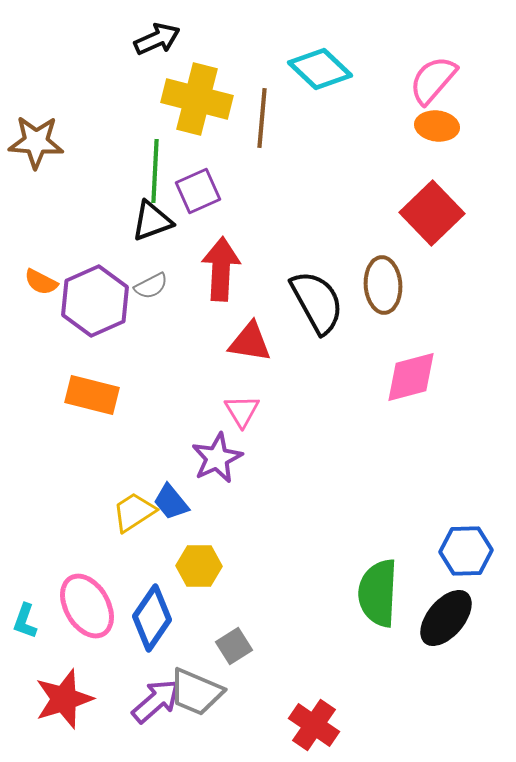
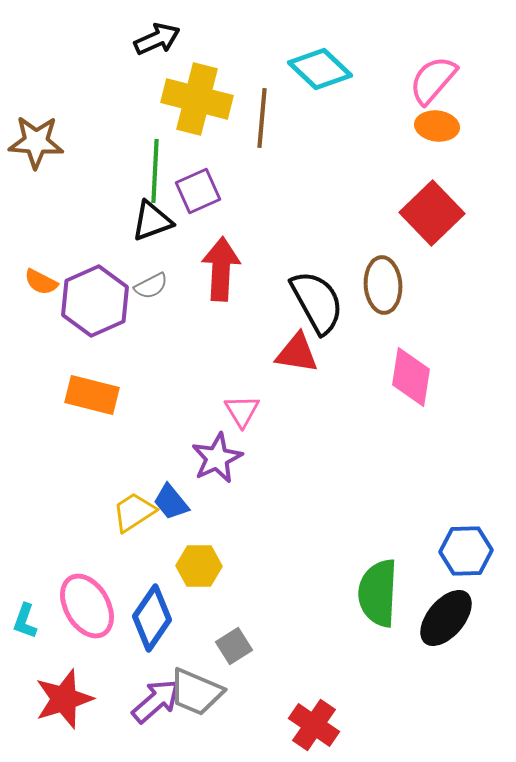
red triangle: moved 47 px right, 11 px down
pink diamond: rotated 66 degrees counterclockwise
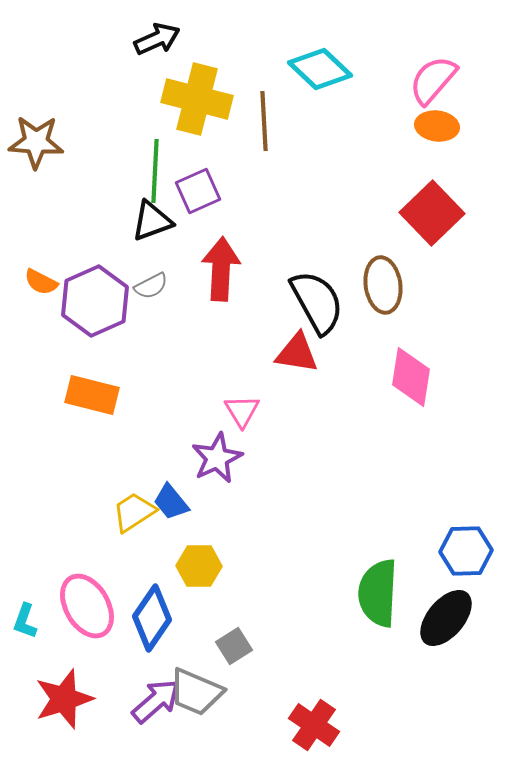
brown line: moved 2 px right, 3 px down; rotated 8 degrees counterclockwise
brown ellipse: rotated 4 degrees counterclockwise
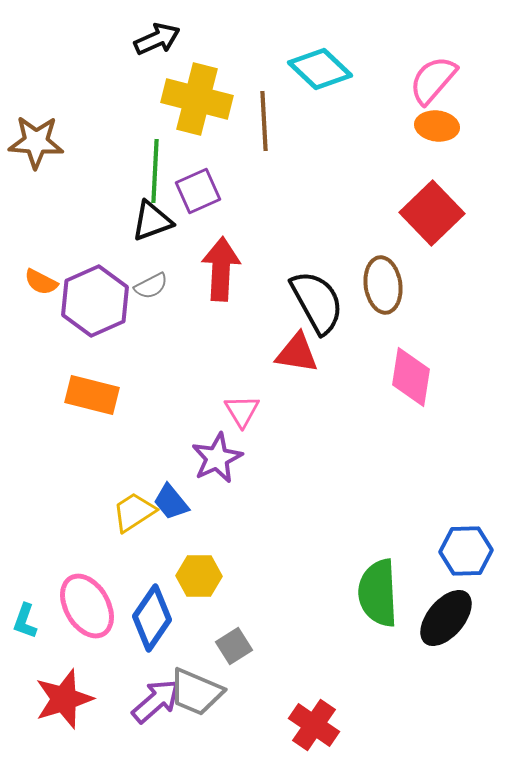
yellow hexagon: moved 10 px down
green semicircle: rotated 6 degrees counterclockwise
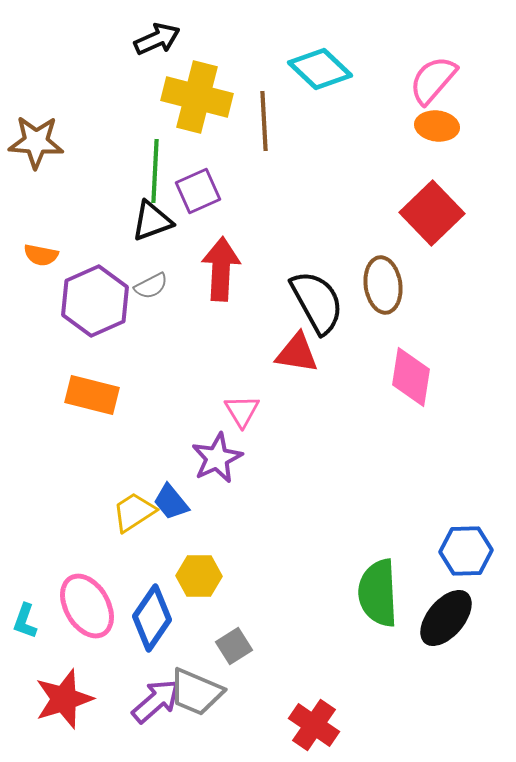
yellow cross: moved 2 px up
orange semicircle: moved 27 px up; rotated 16 degrees counterclockwise
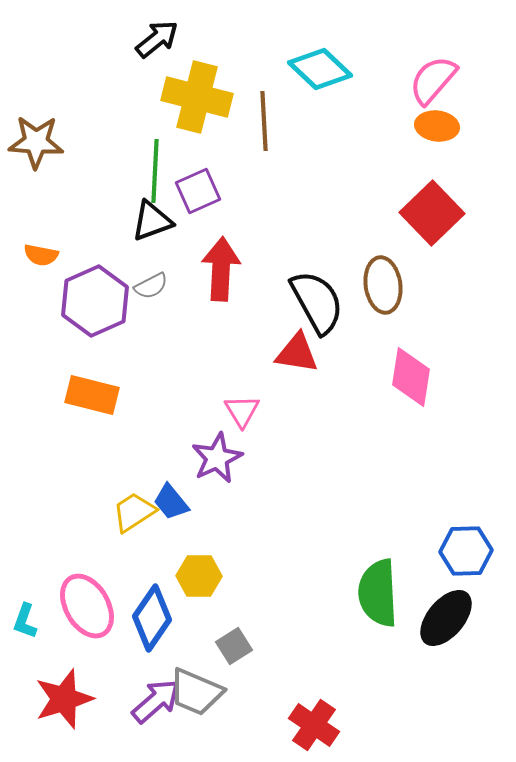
black arrow: rotated 15 degrees counterclockwise
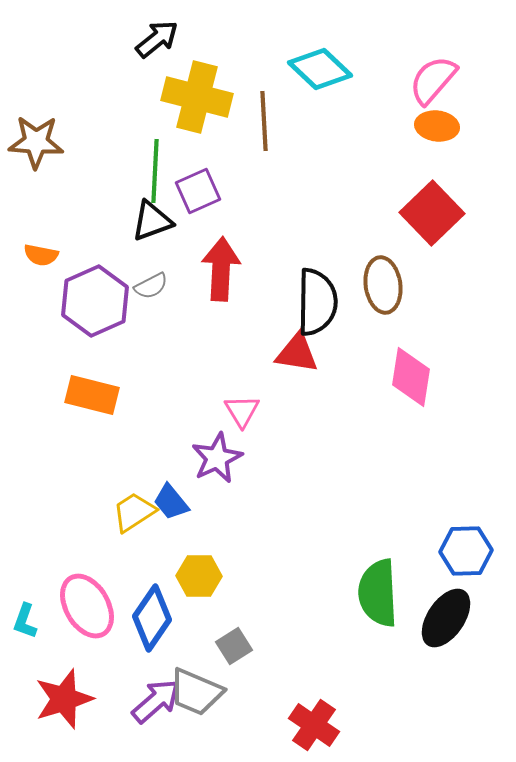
black semicircle: rotated 30 degrees clockwise
black ellipse: rotated 6 degrees counterclockwise
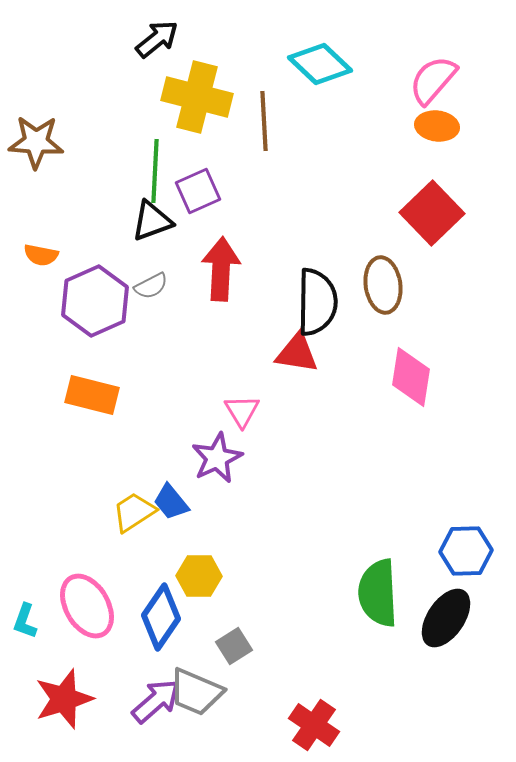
cyan diamond: moved 5 px up
blue diamond: moved 9 px right, 1 px up
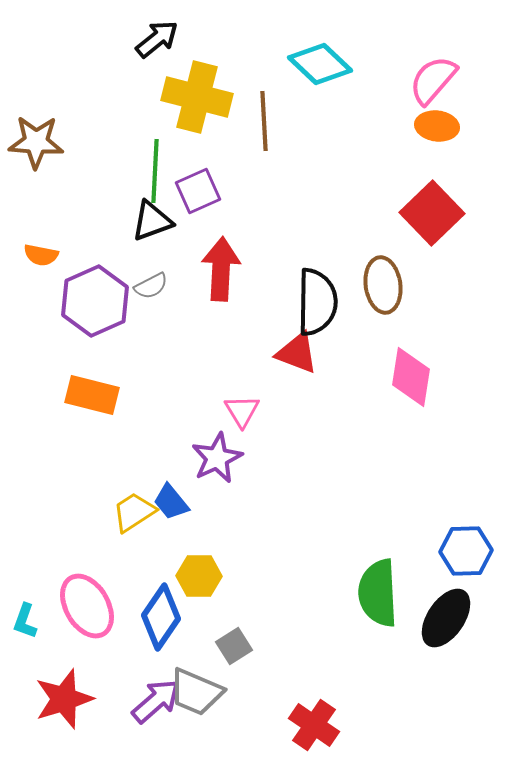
red triangle: rotated 12 degrees clockwise
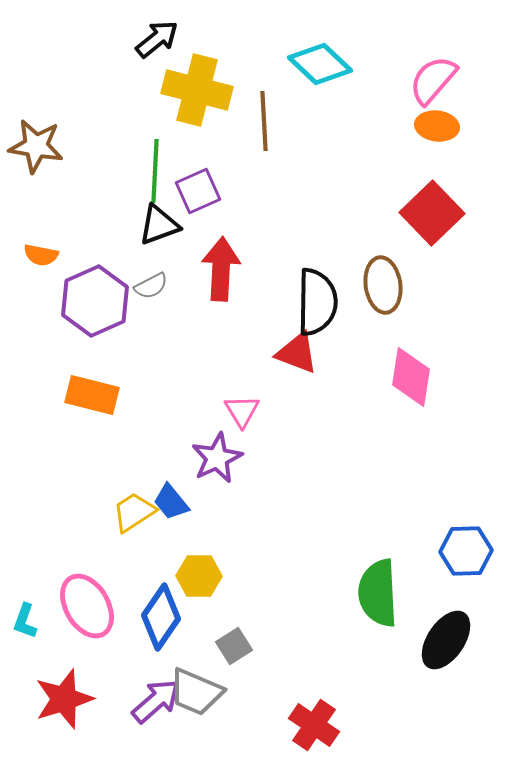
yellow cross: moved 7 px up
brown star: moved 4 px down; rotated 6 degrees clockwise
black triangle: moved 7 px right, 4 px down
black ellipse: moved 22 px down
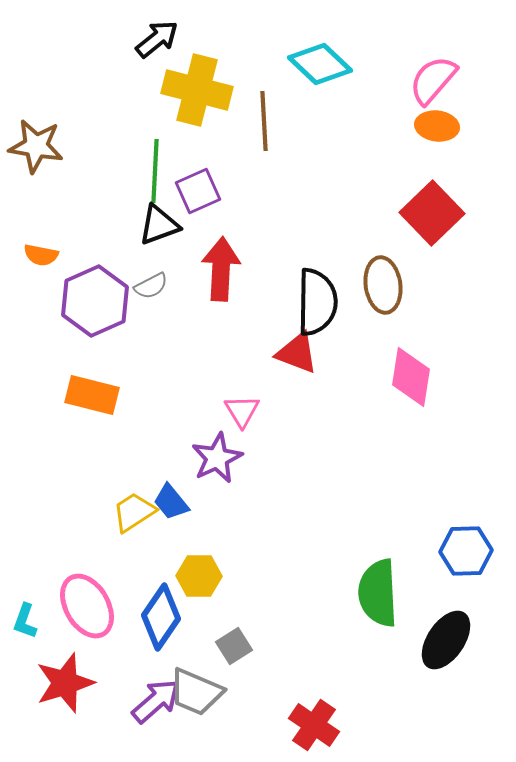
red star: moved 1 px right, 16 px up
